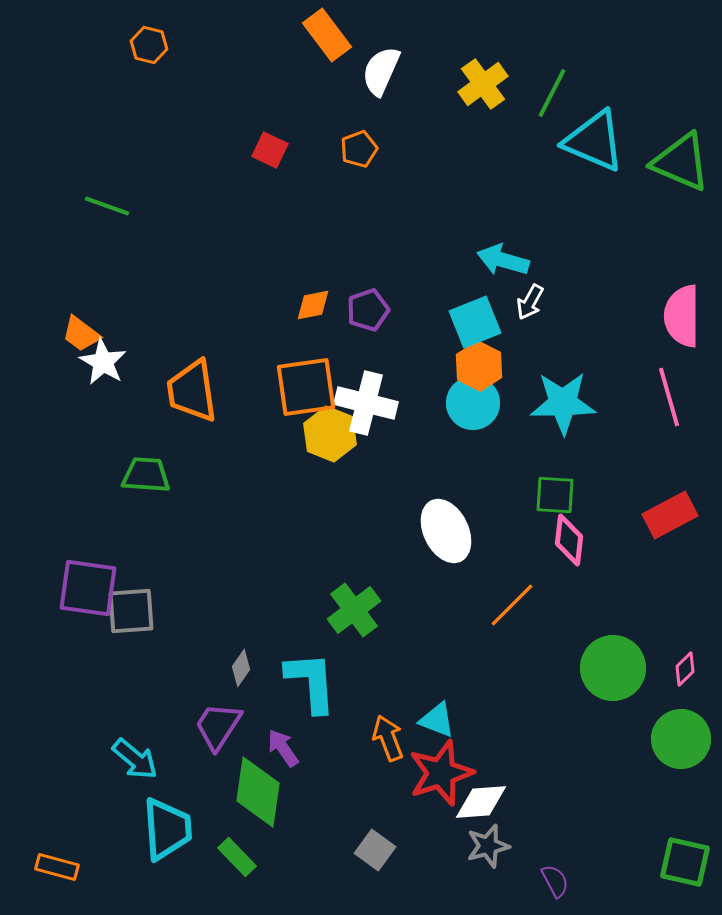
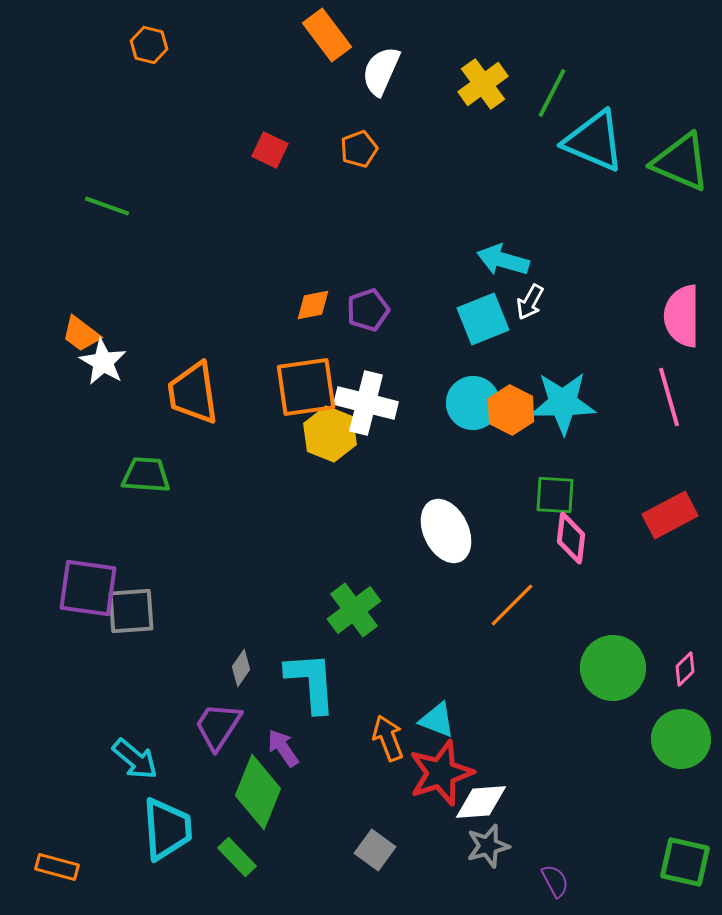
cyan square at (475, 322): moved 8 px right, 3 px up
orange hexagon at (479, 366): moved 32 px right, 44 px down
orange trapezoid at (192, 391): moved 1 px right, 2 px down
pink diamond at (569, 540): moved 2 px right, 2 px up
green diamond at (258, 792): rotated 14 degrees clockwise
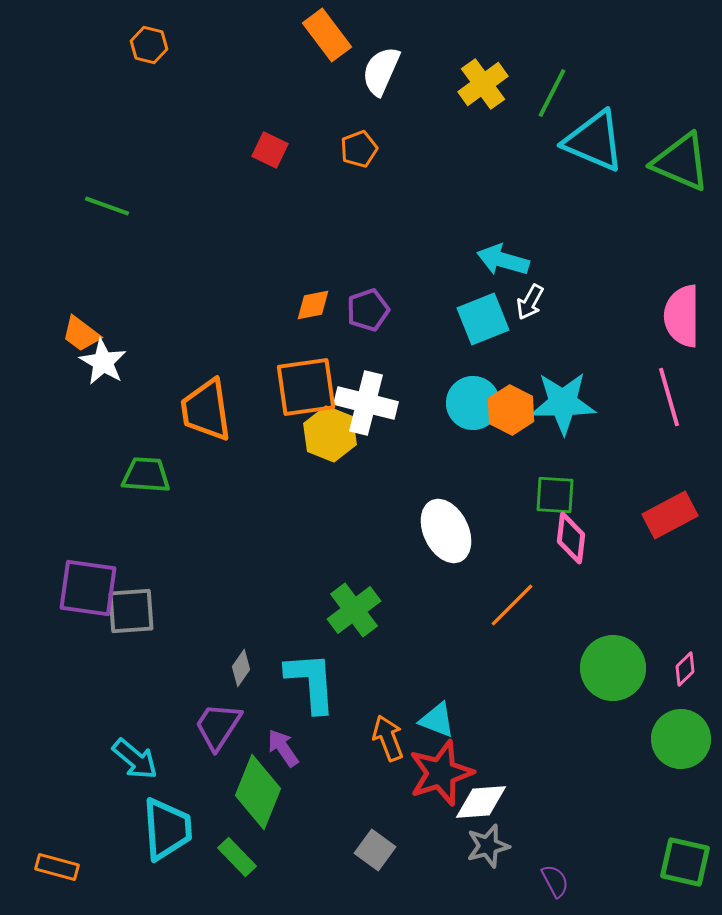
orange trapezoid at (193, 393): moved 13 px right, 17 px down
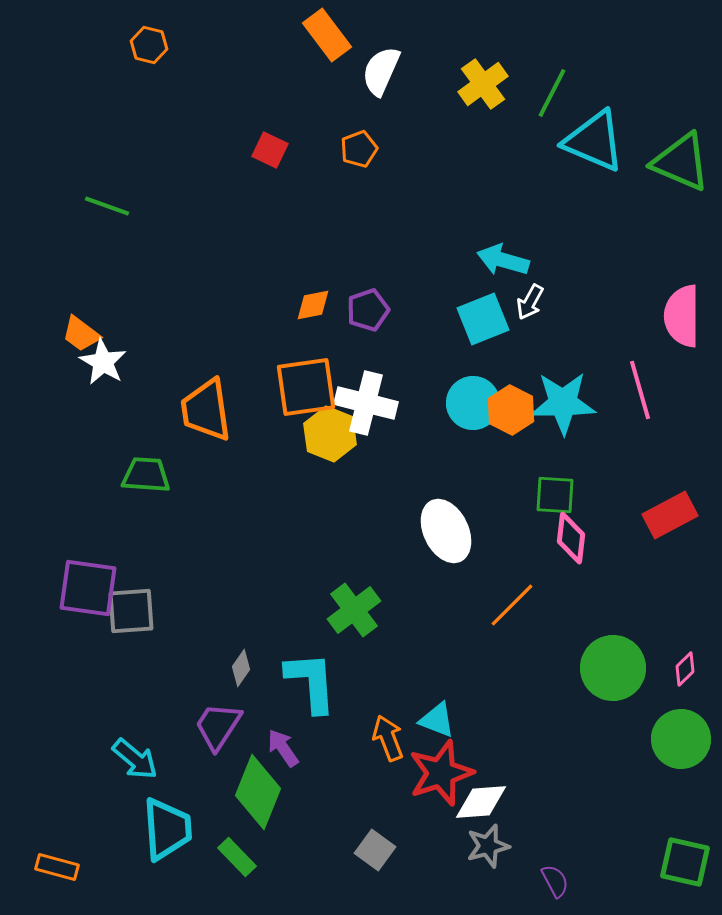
pink line at (669, 397): moved 29 px left, 7 px up
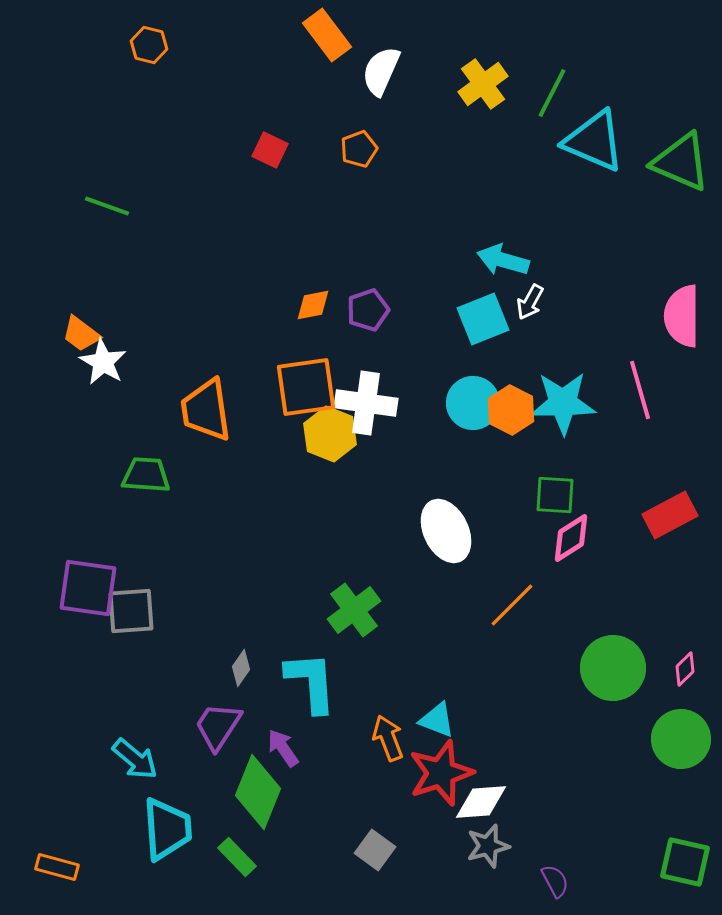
white cross at (366, 403): rotated 6 degrees counterclockwise
pink diamond at (571, 538): rotated 51 degrees clockwise
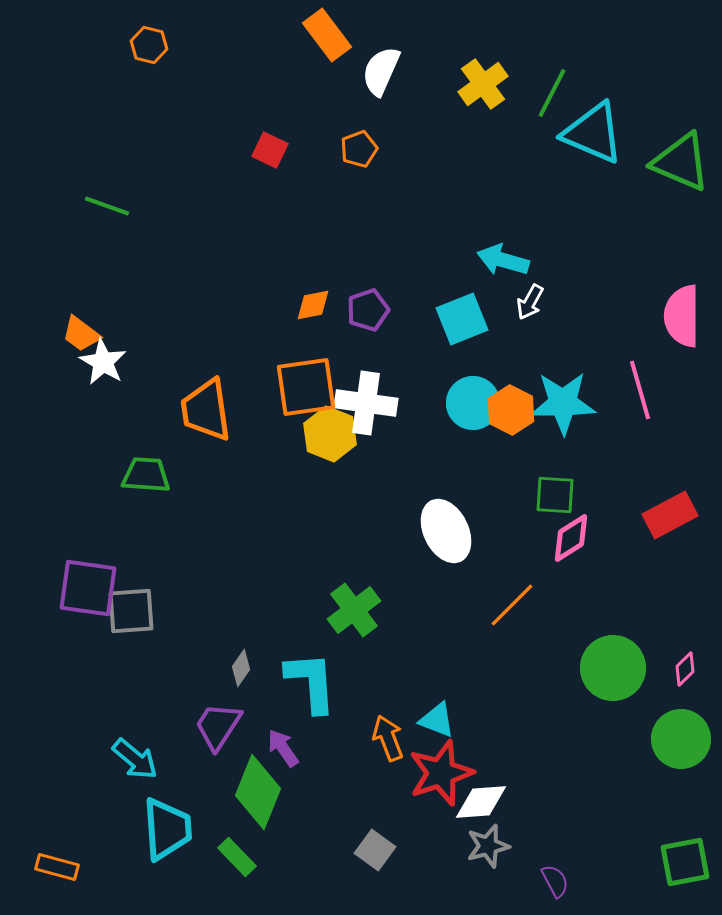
cyan triangle at (594, 141): moved 1 px left, 8 px up
cyan square at (483, 319): moved 21 px left
green square at (685, 862): rotated 24 degrees counterclockwise
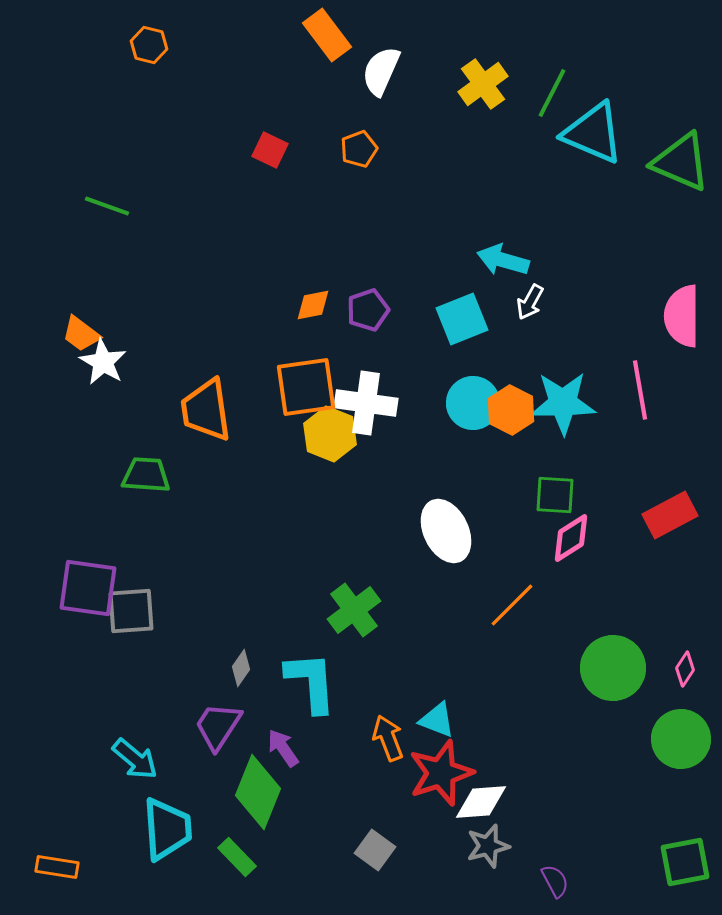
pink line at (640, 390): rotated 6 degrees clockwise
pink diamond at (685, 669): rotated 12 degrees counterclockwise
orange rectangle at (57, 867): rotated 6 degrees counterclockwise
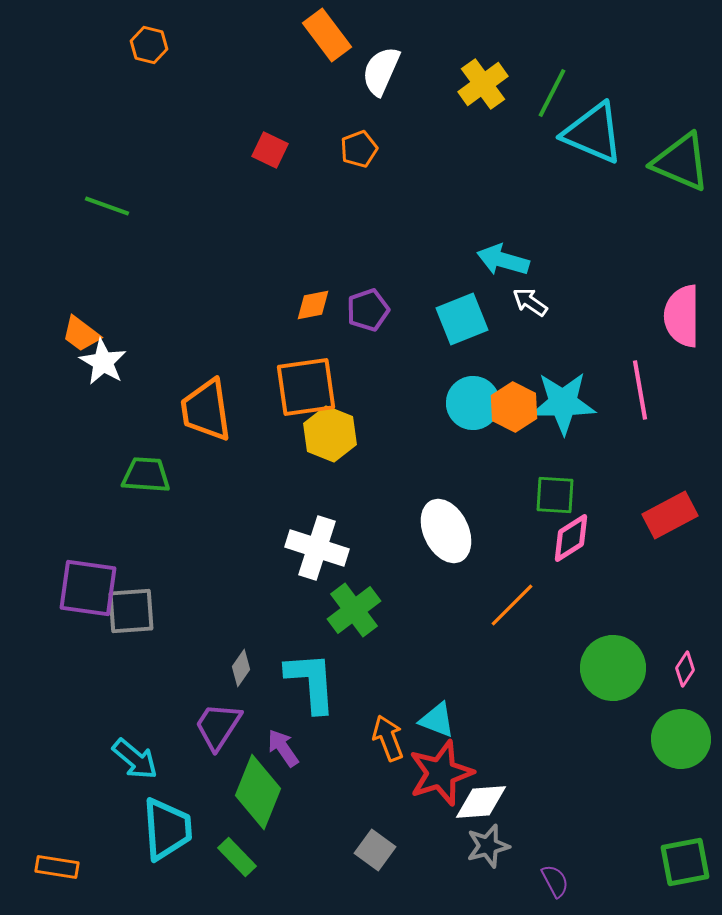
white arrow at (530, 302): rotated 96 degrees clockwise
white cross at (366, 403): moved 49 px left, 145 px down; rotated 10 degrees clockwise
orange hexagon at (511, 410): moved 3 px right, 3 px up
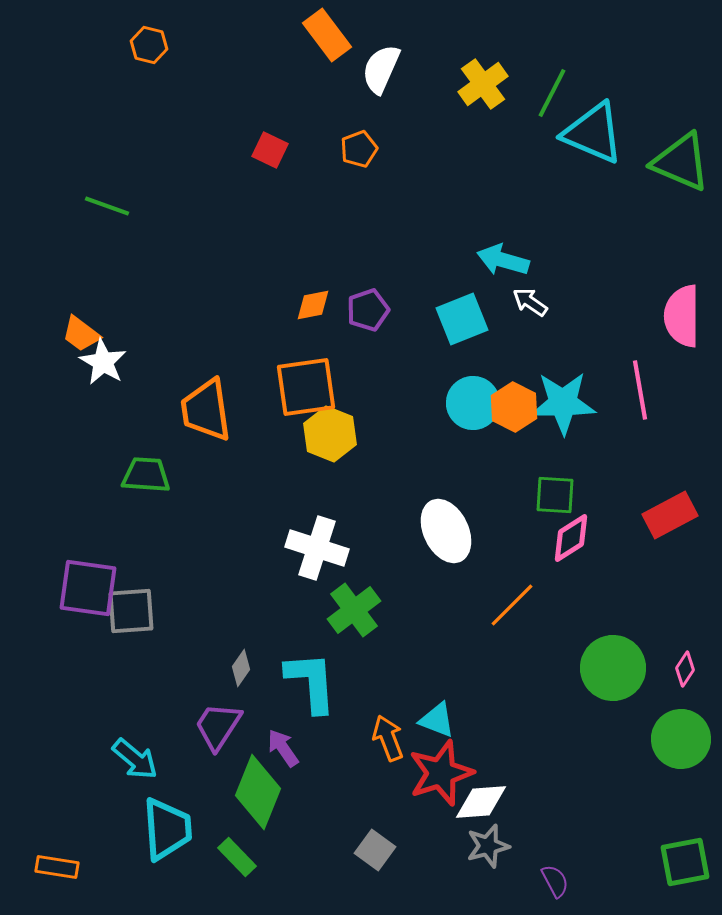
white semicircle at (381, 71): moved 2 px up
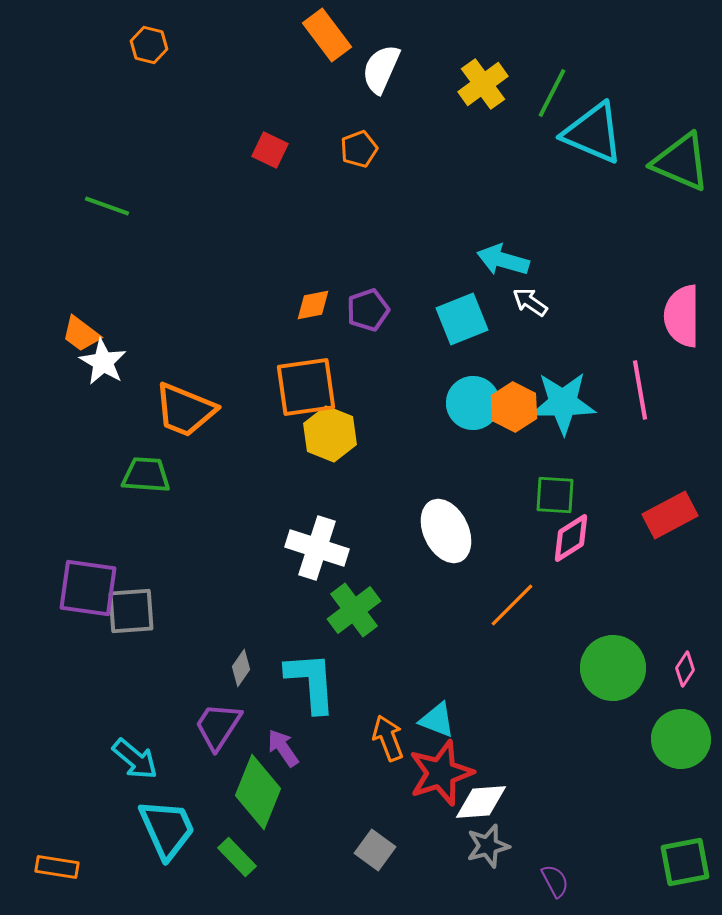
orange trapezoid at (206, 410): moved 21 px left; rotated 60 degrees counterclockwise
cyan trapezoid at (167, 829): rotated 20 degrees counterclockwise
